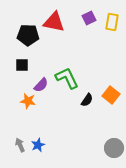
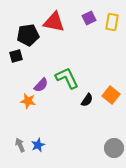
black pentagon: rotated 10 degrees counterclockwise
black square: moved 6 px left, 9 px up; rotated 16 degrees counterclockwise
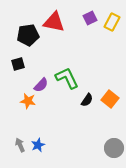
purple square: moved 1 px right
yellow rectangle: rotated 18 degrees clockwise
black square: moved 2 px right, 8 px down
orange square: moved 1 px left, 4 px down
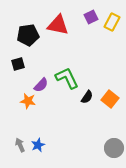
purple square: moved 1 px right, 1 px up
red triangle: moved 4 px right, 3 px down
black semicircle: moved 3 px up
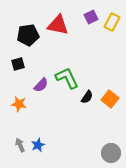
orange star: moved 9 px left, 3 px down
gray circle: moved 3 px left, 5 px down
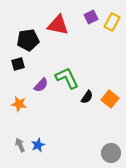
black pentagon: moved 5 px down
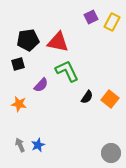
red triangle: moved 17 px down
green L-shape: moved 7 px up
